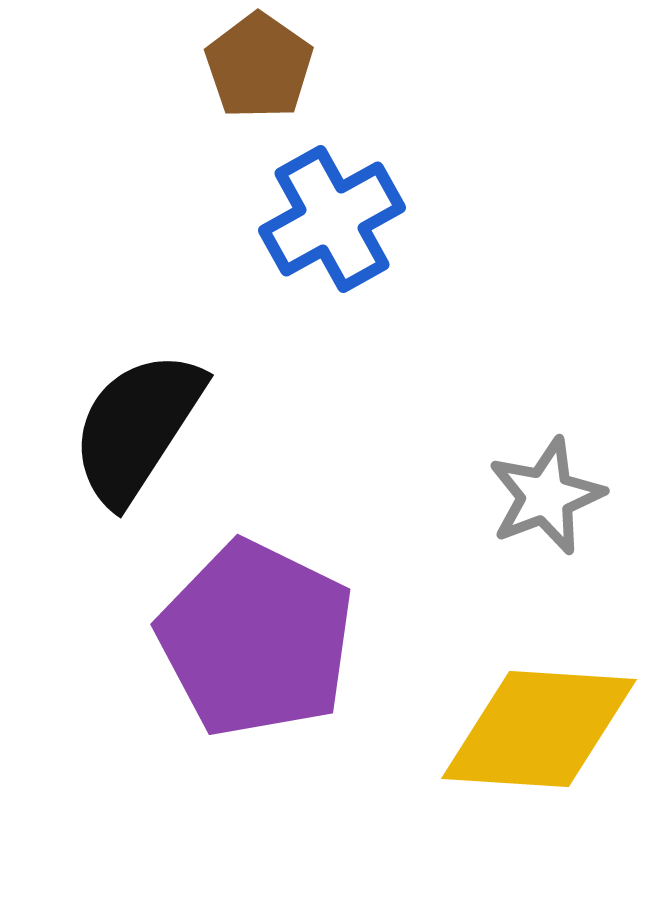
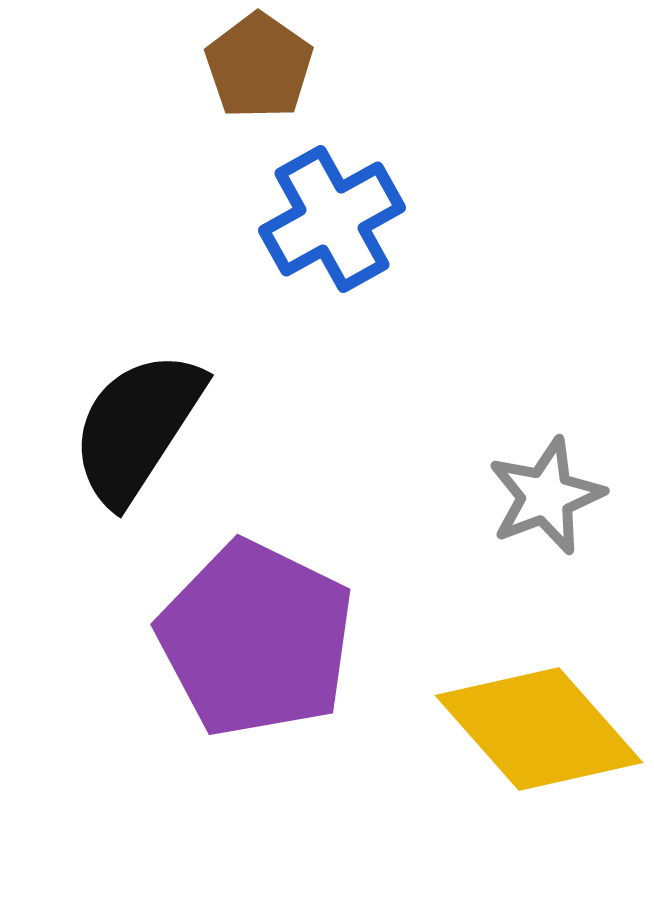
yellow diamond: rotated 45 degrees clockwise
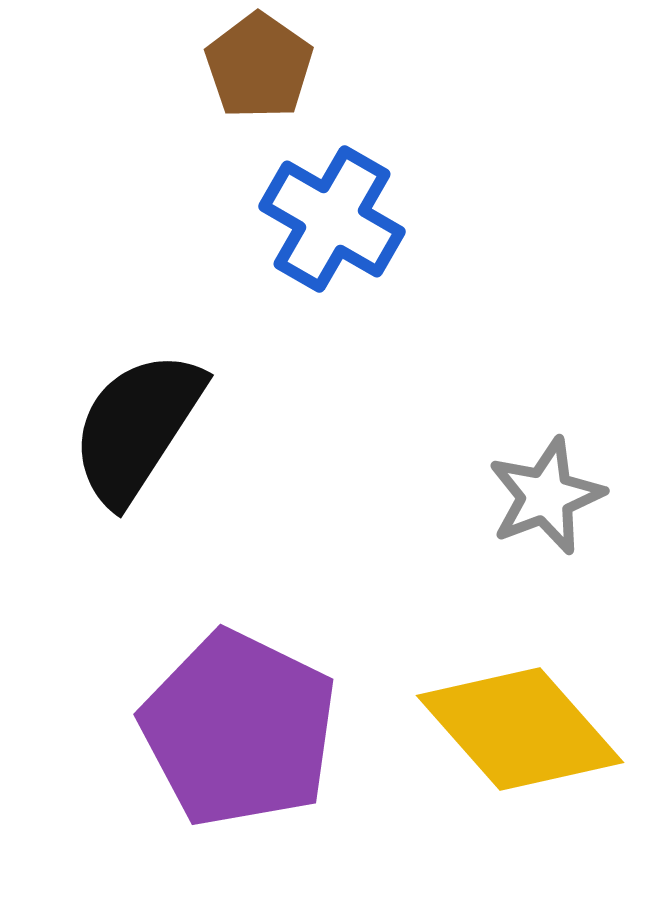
blue cross: rotated 31 degrees counterclockwise
purple pentagon: moved 17 px left, 90 px down
yellow diamond: moved 19 px left
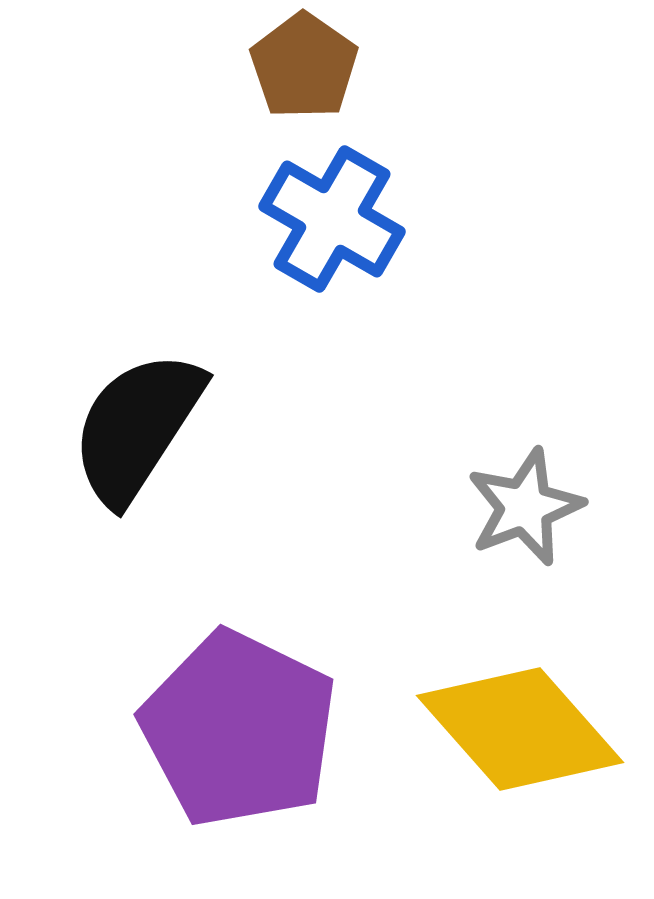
brown pentagon: moved 45 px right
gray star: moved 21 px left, 11 px down
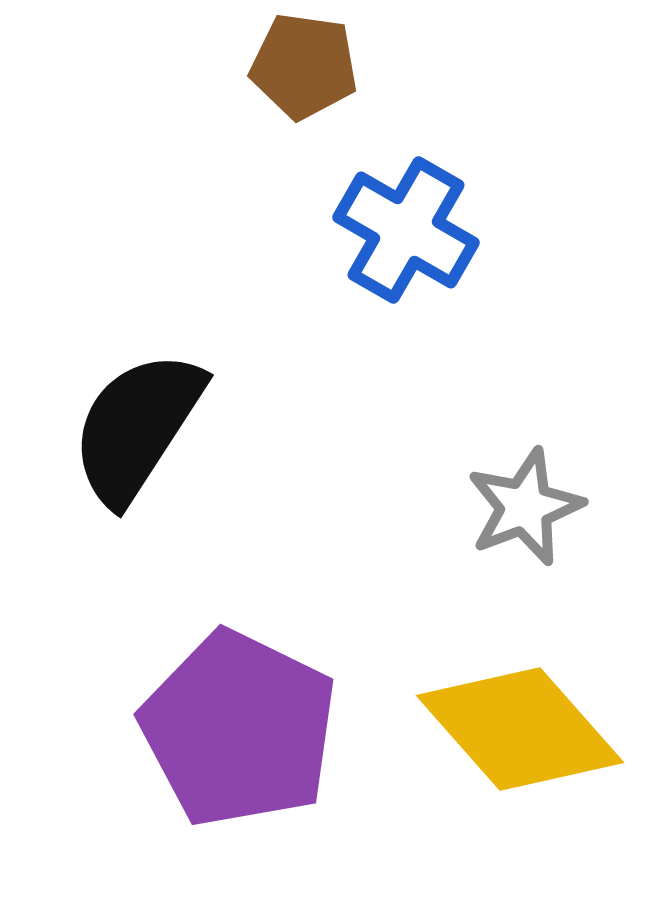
brown pentagon: rotated 27 degrees counterclockwise
blue cross: moved 74 px right, 11 px down
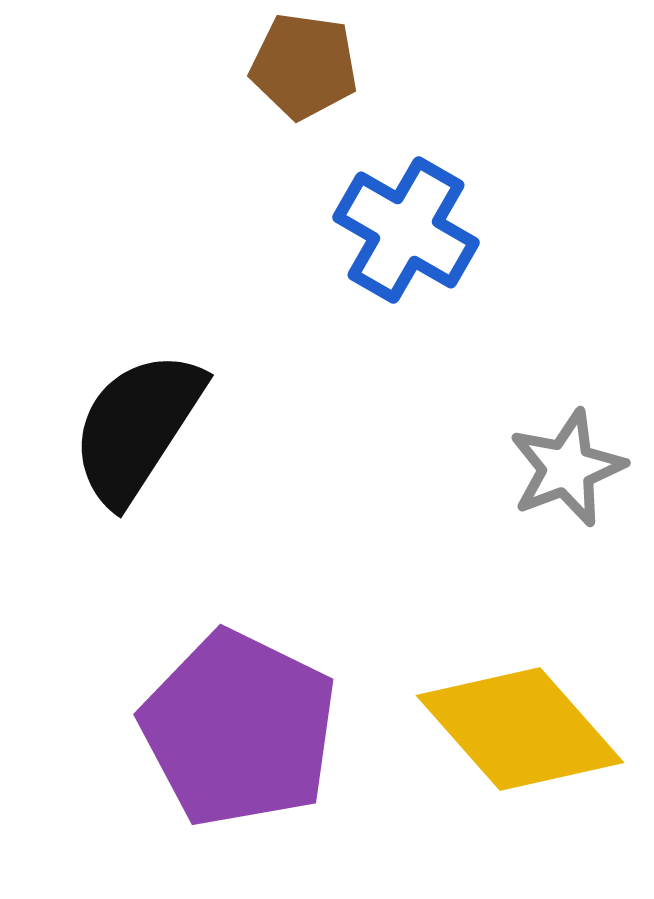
gray star: moved 42 px right, 39 px up
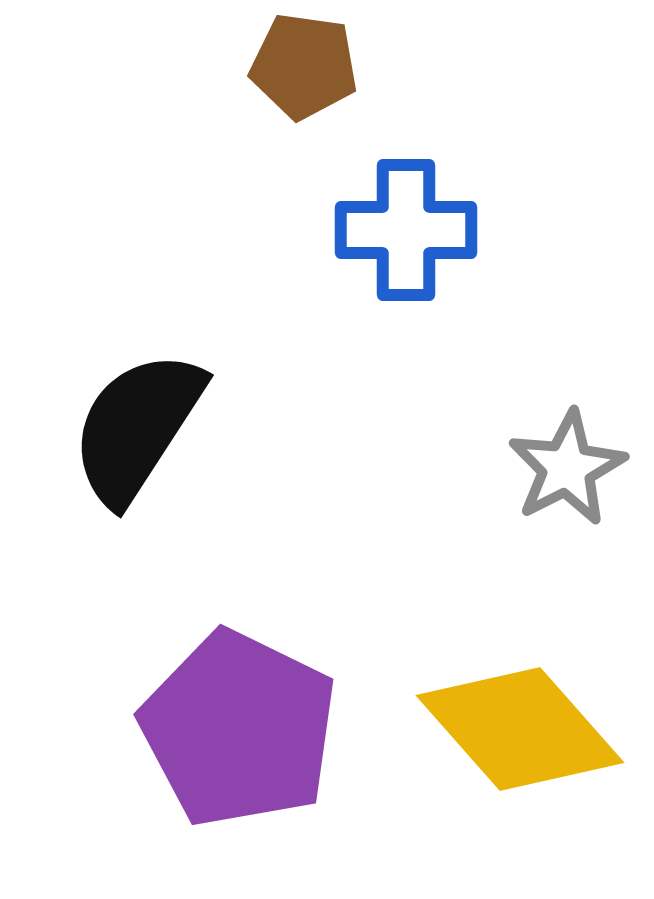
blue cross: rotated 30 degrees counterclockwise
gray star: rotated 6 degrees counterclockwise
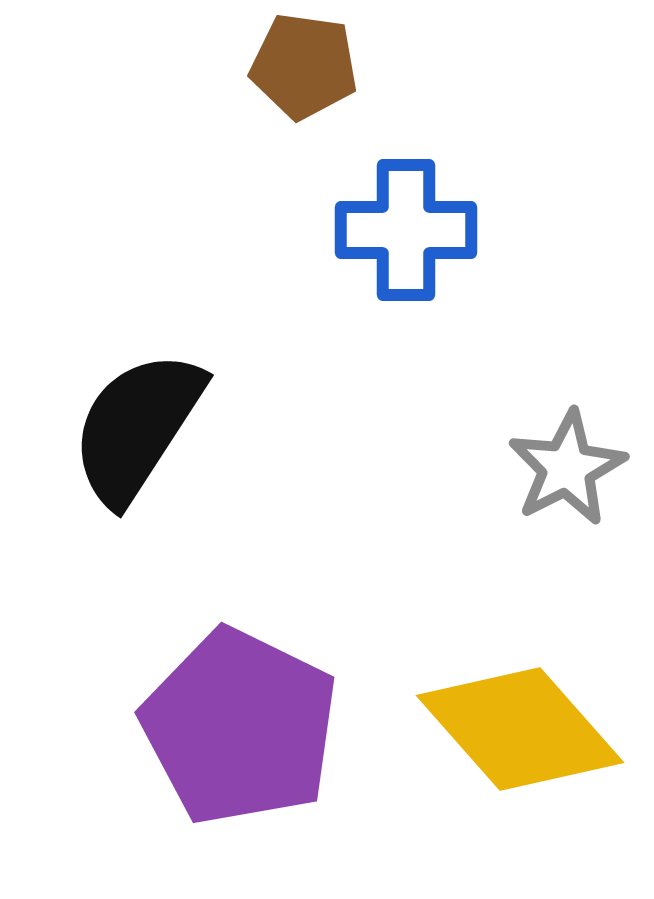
purple pentagon: moved 1 px right, 2 px up
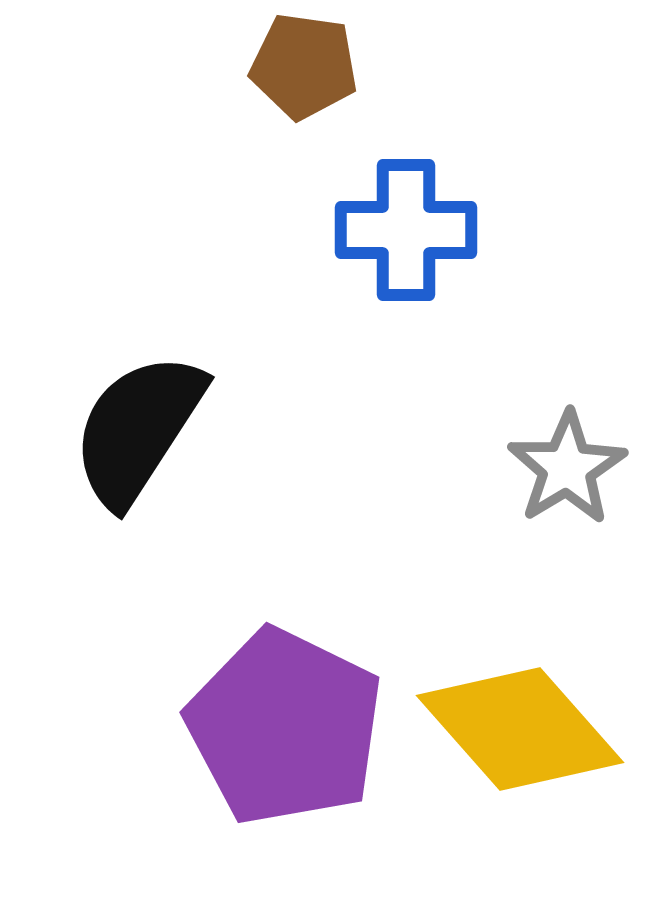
black semicircle: moved 1 px right, 2 px down
gray star: rotated 4 degrees counterclockwise
purple pentagon: moved 45 px right
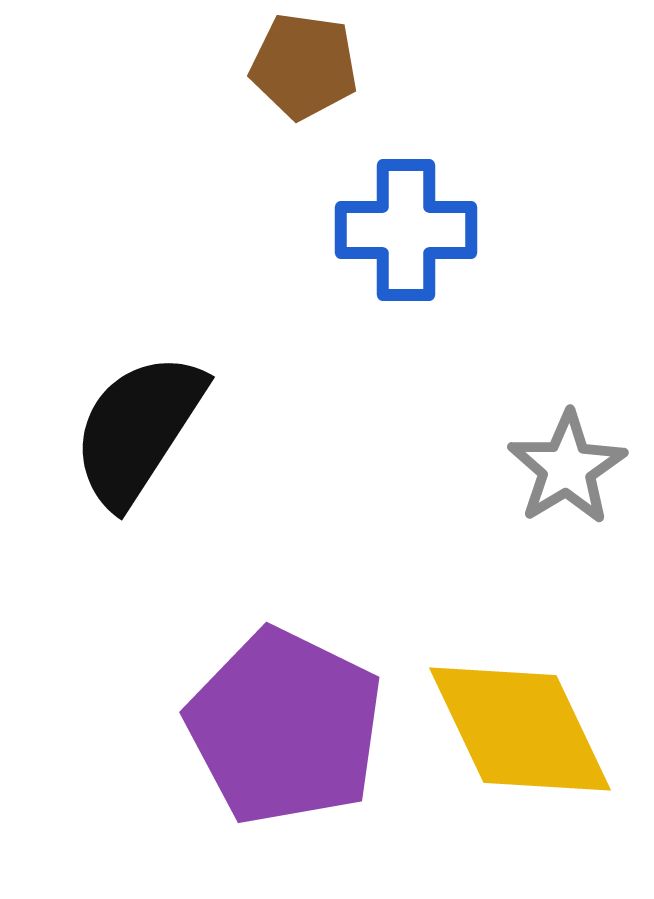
yellow diamond: rotated 16 degrees clockwise
